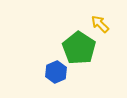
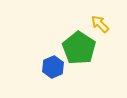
blue hexagon: moved 3 px left, 5 px up
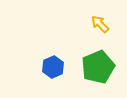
green pentagon: moved 19 px right, 19 px down; rotated 16 degrees clockwise
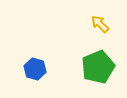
blue hexagon: moved 18 px left, 2 px down; rotated 20 degrees counterclockwise
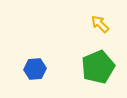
blue hexagon: rotated 20 degrees counterclockwise
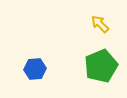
green pentagon: moved 3 px right, 1 px up
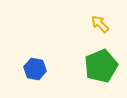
blue hexagon: rotated 15 degrees clockwise
